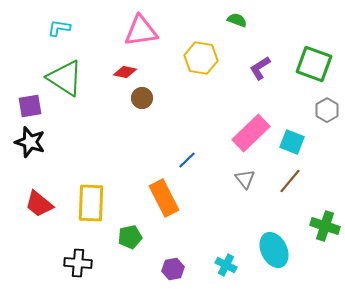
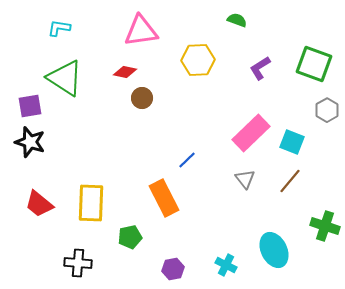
yellow hexagon: moved 3 px left, 2 px down; rotated 12 degrees counterclockwise
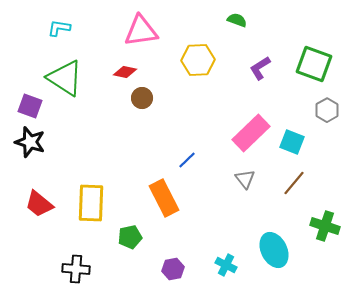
purple square: rotated 30 degrees clockwise
brown line: moved 4 px right, 2 px down
black cross: moved 2 px left, 6 px down
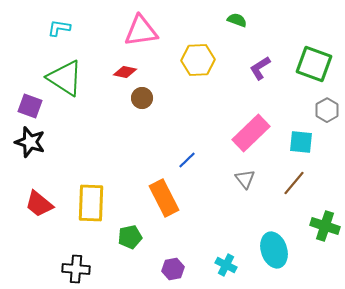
cyan square: moved 9 px right; rotated 15 degrees counterclockwise
cyan ellipse: rotated 8 degrees clockwise
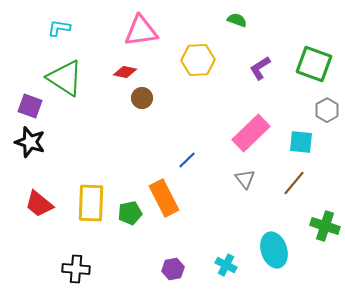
green pentagon: moved 24 px up
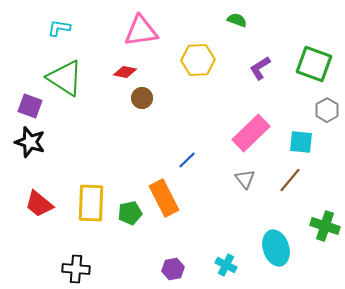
brown line: moved 4 px left, 3 px up
cyan ellipse: moved 2 px right, 2 px up
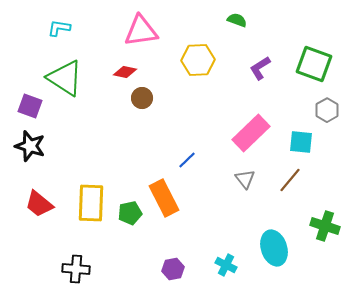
black star: moved 4 px down
cyan ellipse: moved 2 px left
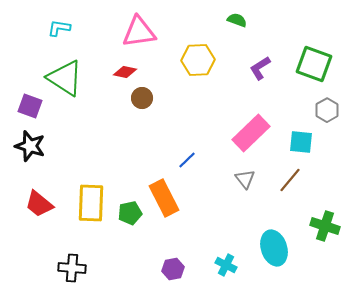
pink triangle: moved 2 px left, 1 px down
black cross: moved 4 px left, 1 px up
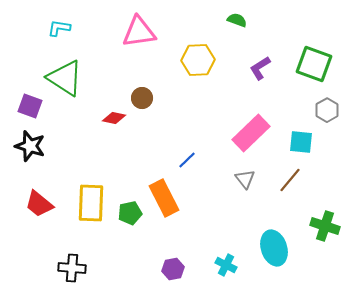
red diamond: moved 11 px left, 46 px down
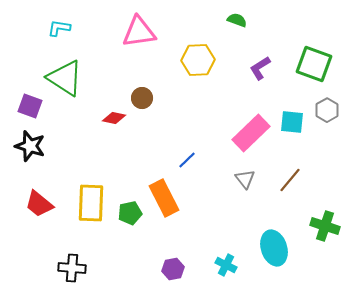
cyan square: moved 9 px left, 20 px up
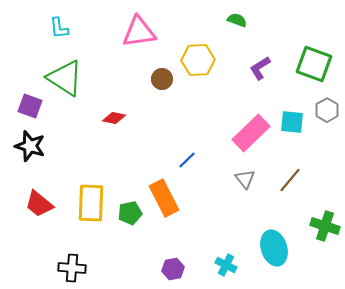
cyan L-shape: rotated 105 degrees counterclockwise
brown circle: moved 20 px right, 19 px up
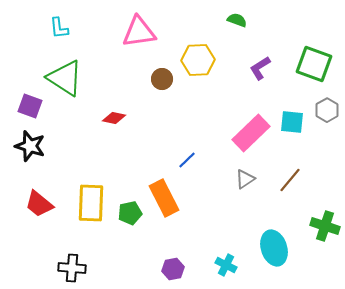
gray triangle: rotated 35 degrees clockwise
